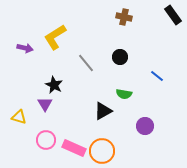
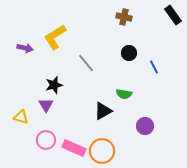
black circle: moved 9 px right, 4 px up
blue line: moved 3 px left, 9 px up; rotated 24 degrees clockwise
black star: rotated 30 degrees clockwise
purple triangle: moved 1 px right, 1 px down
yellow triangle: moved 2 px right
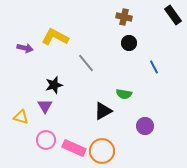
yellow L-shape: rotated 60 degrees clockwise
black circle: moved 10 px up
purple triangle: moved 1 px left, 1 px down
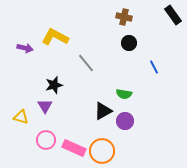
purple circle: moved 20 px left, 5 px up
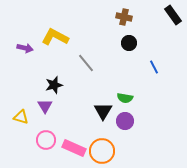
green semicircle: moved 1 px right, 4 px down
black triangle: rotated 30 degrees counterclockwise
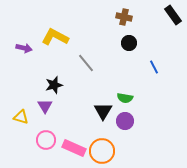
purple arrow: moved 1 px left
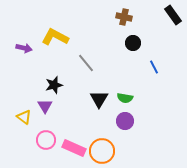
black circle: moved 4 px right
black triangle: moved 4 px left, 12 px up
yellow triangle: moved 3 px right; rotated 21 degrees clockwise
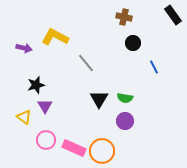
black star: moved 18 px left
